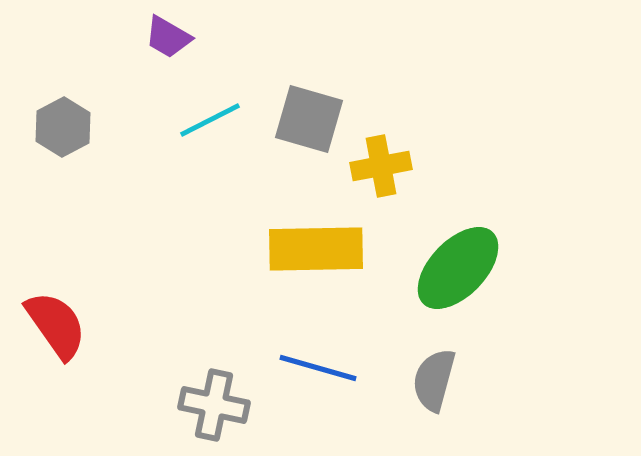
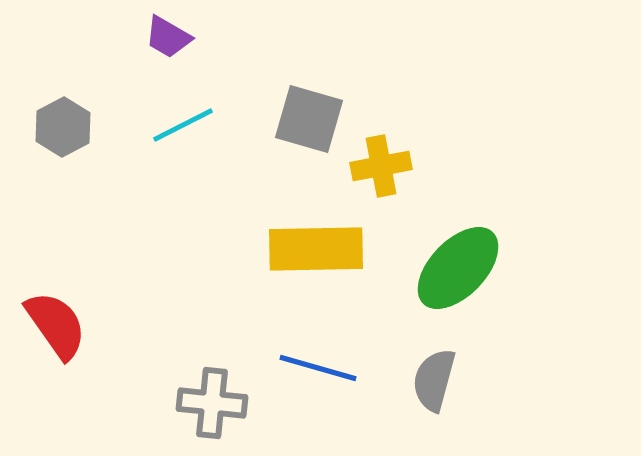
cyan line: moved 27 px left, 5 px down
gray cross: moved 2 px left, 2 px up; rotated 6 degrees counterclockwise
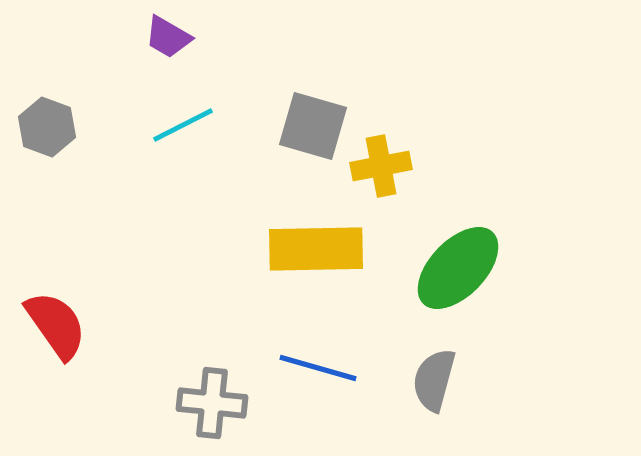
gray square: moved 4 px right, 7 px down
gray hexagon: moved 16 px left; rotated 12 degrees counterclockwise
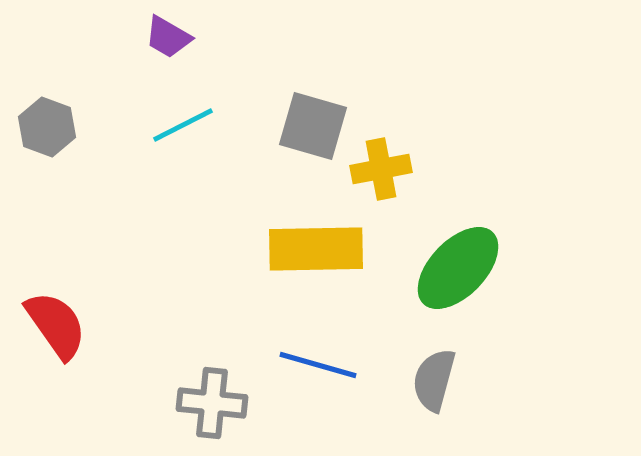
yellow cross: moved 3 px down
blue line: moved 3 px up
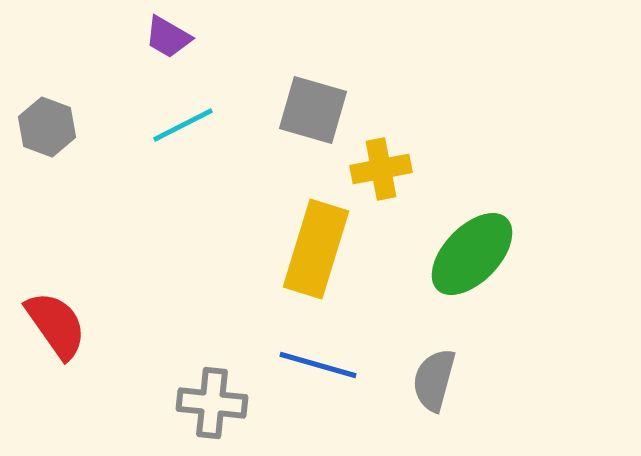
gray square: moved 16 px up
yellow rectangle: rotated 72 degrees counterclockwise
green ellipse: moved 14 px right, 14 px up
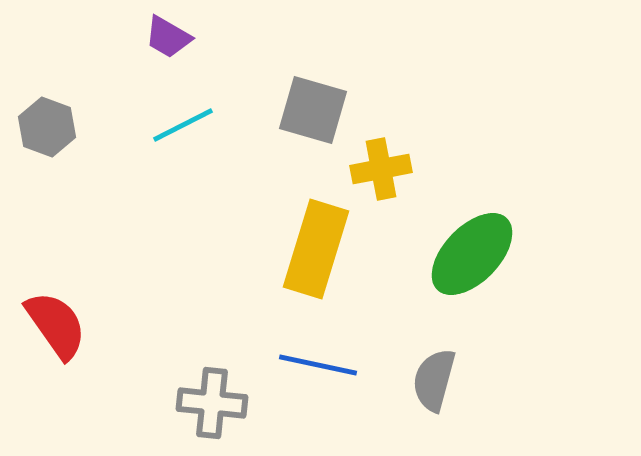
blue line: rotated 4 degrees counterclockwise
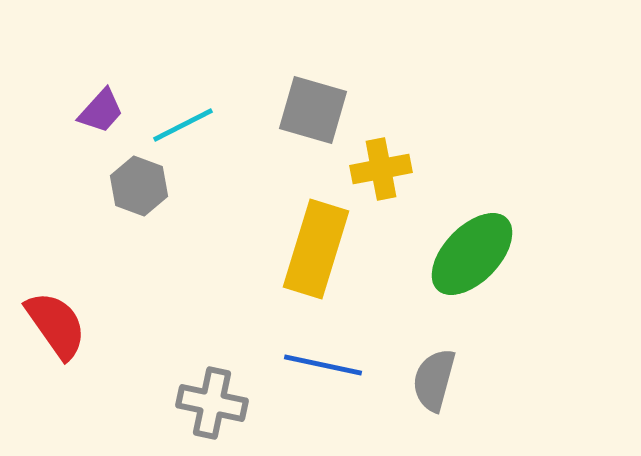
purple trapezoid: moved 67 px left, 74 px down; rotated 78 degrees counterclockwise
gray hexagon: moved 92 px right, 59 px down
blue line: moved 5 px right
gray cross: rotated 6 degrees clockwise
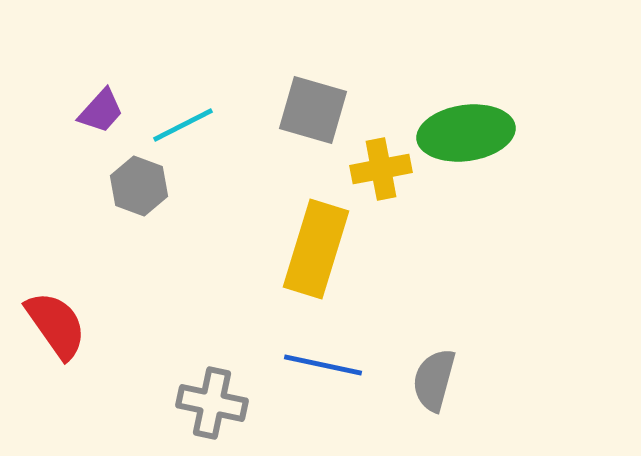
green ellipse: moved 6 px left, 121 px up; rotated 38 degrees clockwise
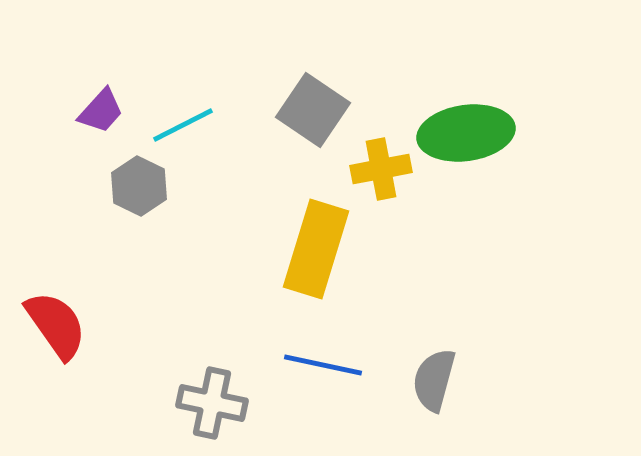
gray square: rotated 18 degrees clockwise
gray hexagon: rotated 6 degrees clockwise
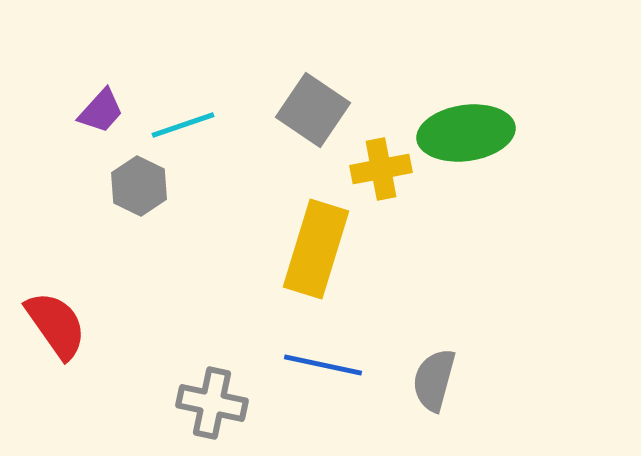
cyan line: rotated 8 degrees clockwise
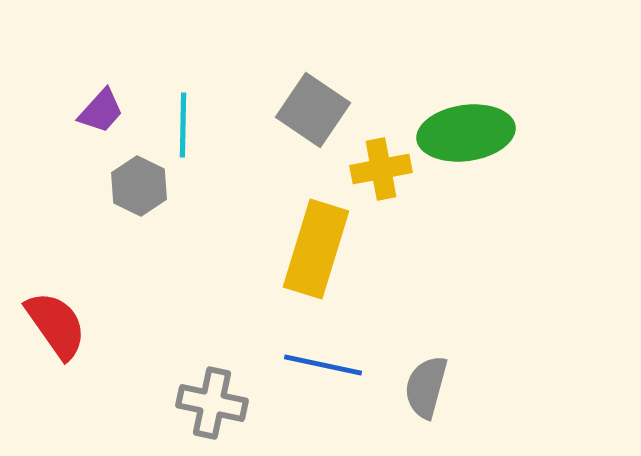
cyan line: rotated 70 degrees counterclockwise
gray semicircle: moved 8 px left, 7 px down
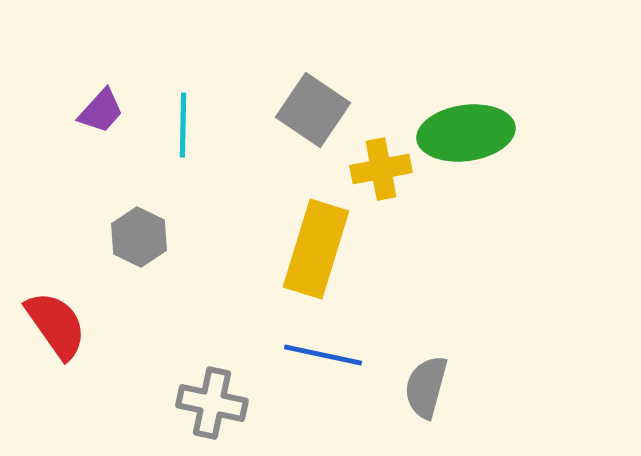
gray hexagon: moved 51 px down
blue line: moved 10 px up
